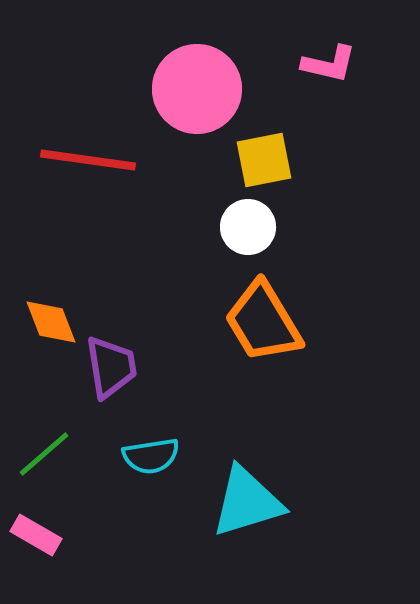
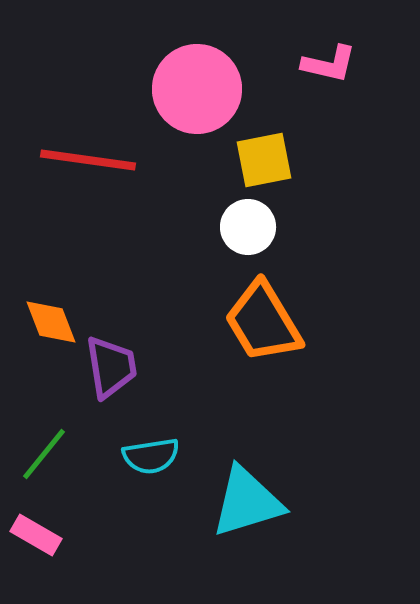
green line: rotated 10 degrees counterclockwise
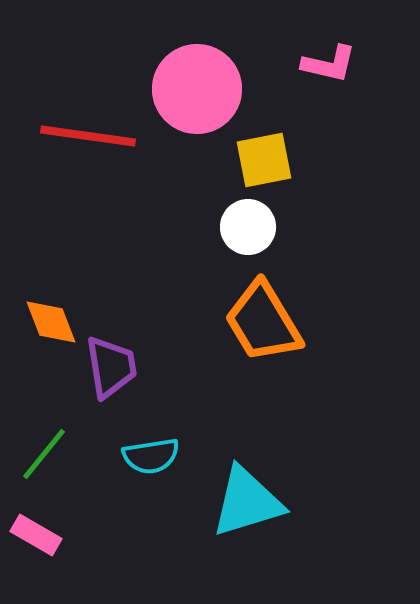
red line: moved 24 px up
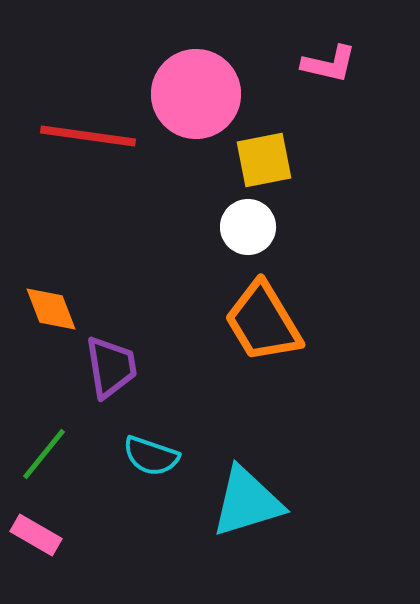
pink circle: moved 1 px left, 5 px down
orange diamond: moved 13 px up
cyan semicircle: rotated 28 degrees clockwise
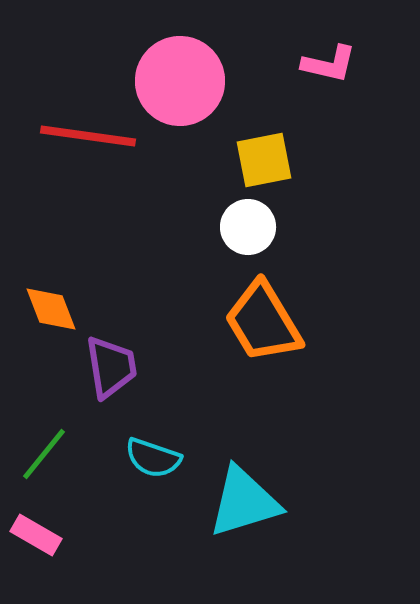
pink circle: moved 16 px left, 13 px up
cyan semicircle: moved 2 px right, 2 px down
cyan triangle: moved 3 px left
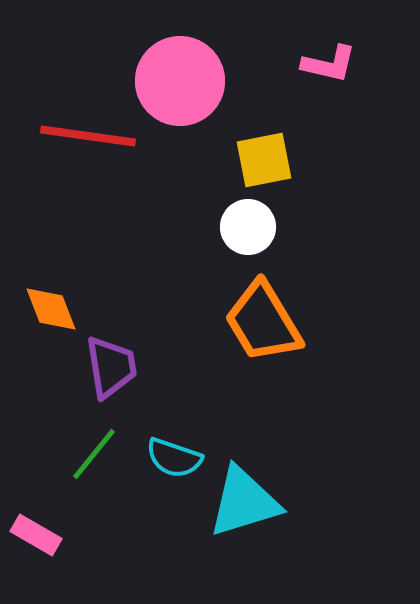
green line: moved 50 px right
cyan semicircle: moved 21 px right
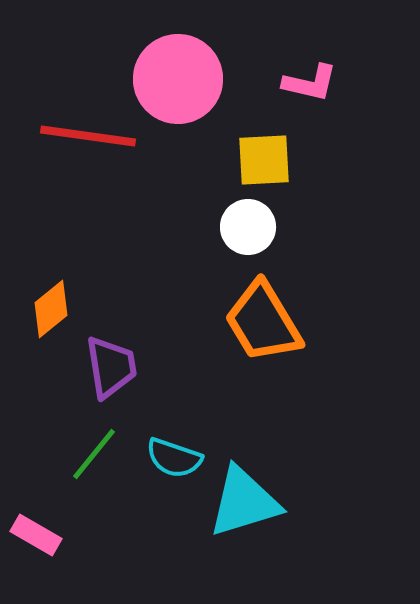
pink L-shape: moved 19 px left, 19 px down
pink circle: moved 2 px left, 2 px up
yellow square: rotated 8 degrees clockwise
orange diamond: rotated 72 degrees clockwise
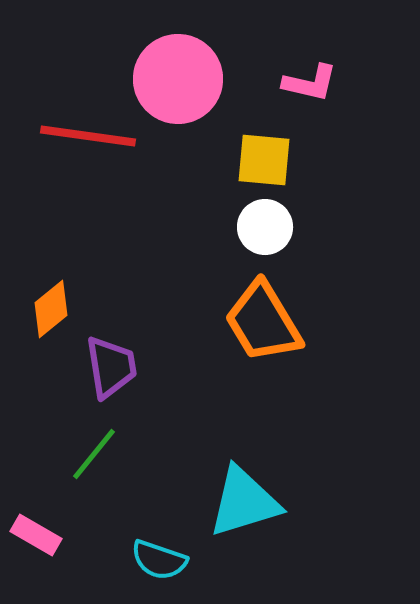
yellow square: rotated 8 degrees clockwise
white circle: moved 17 px right
cyan semicircle: moved 15 px left, 102 px down
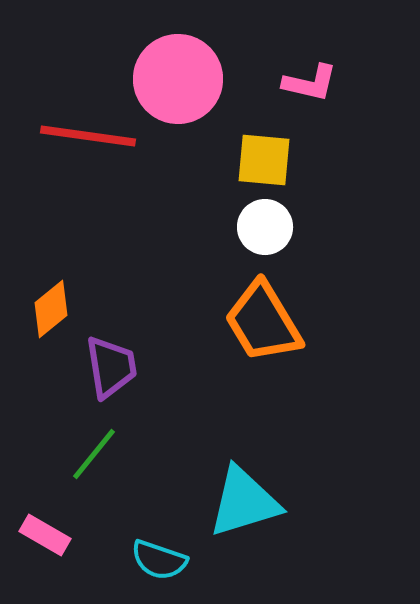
pink rectangle: moved 9 px right
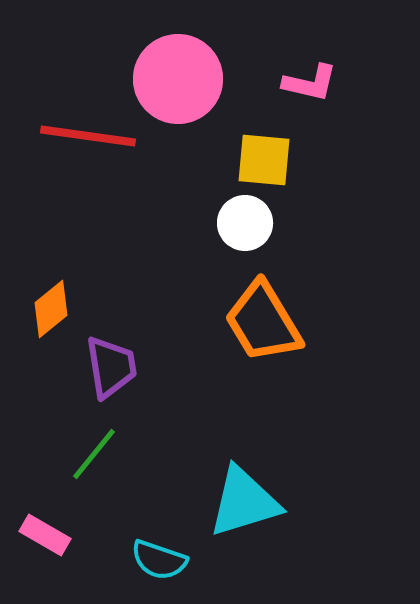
white circle: moved 20 px left, 4 px up
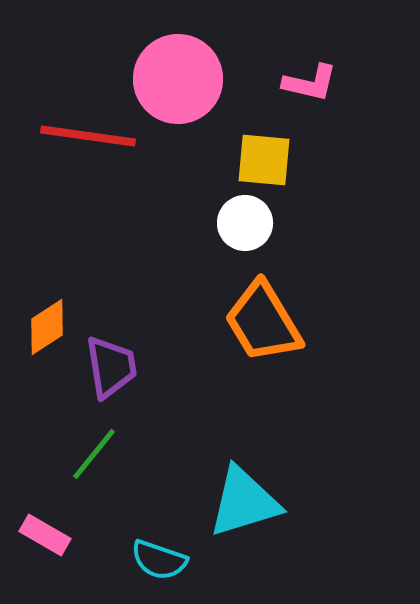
orange diamond: moved 4 px left, 18 px down; rotated 6 degrees clockwise
